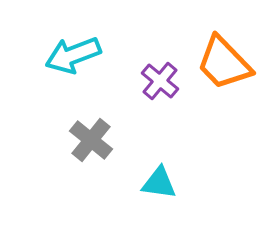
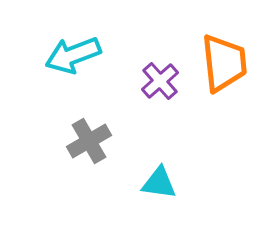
orange trapezoid: rotated 142 degrees counterclockwise
purple cross: rotated 9 degrees clockwise
gray cross: moved 2 px left, 1 px down; rotated 21 degrees clockwise
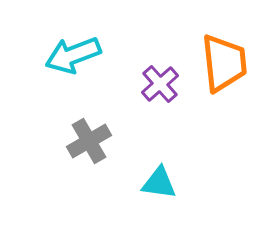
purple cross: moved 3 px down
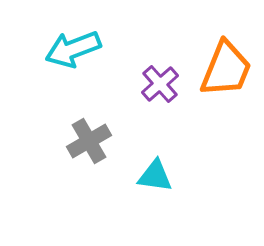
cyan arrow: moved 6 px up
orange trapezoid: moved 2 px right, 6 px down; rotated 28 degrees clockwise
cyan triangle: moved 4 px left, 7 px up
